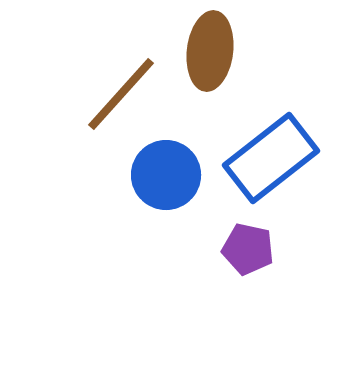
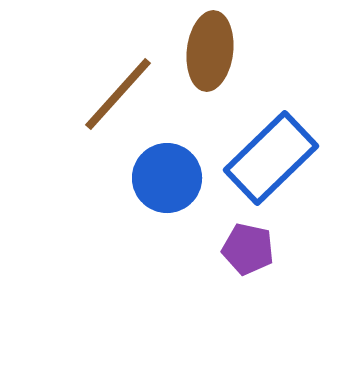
brown line: moved 3 px left
blue rectangle: rotated 6 degrees counterclockwise
blue circle: moved 1 px right, 3 px down
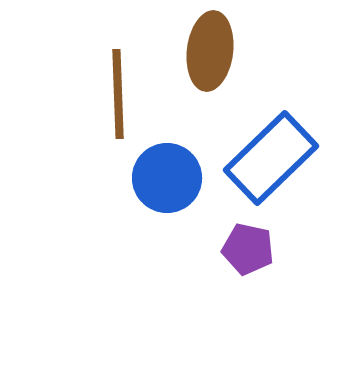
brown line: rotated 44 degrees counterclockwise
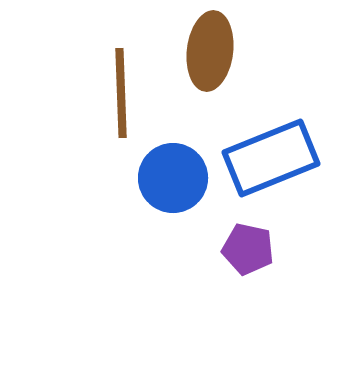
brown line: moved 3 px right, 1 px up
blue rectangle: rotated 22 degrees clockwise
blue circle: moved 6 px right
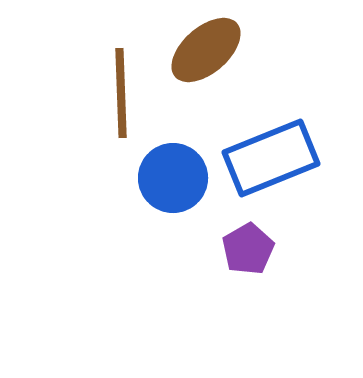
brown ellipse: moved 4 px left, 1 px up; rotated 42 degrees clockwise
purple pentagon: rotated 30 degrees clockwise
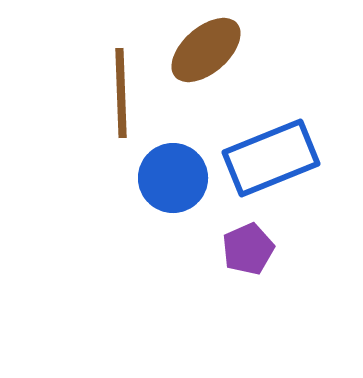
purple pentagon: rotated 6 degrees clockwise
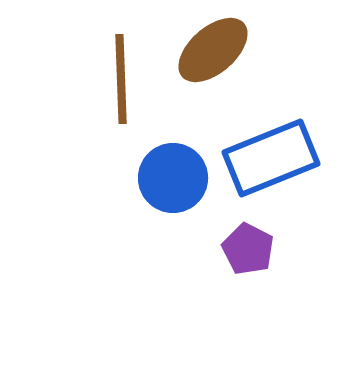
brown ellipse: moved 7 px right
brown line: moved 14 px up
purple pentagon: rotated 21 degrees counterclockwise
